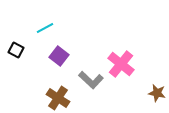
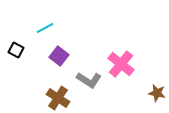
gray L-shape: moved 2 px left; rotated 10 degrees counterclockwise
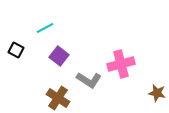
pink cross: rotated 36 degrees clockwise
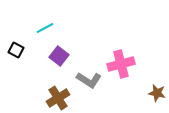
brown cross: rotated 25 degrees clockwise
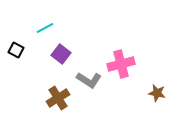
purple square: moved 2 px right, 2 px up
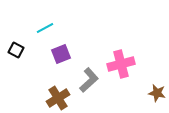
purple square: rotated 30 degrees clockwise
gray L-shape: rotated 75 degrees counterclockwise
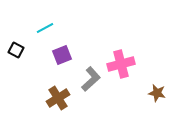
purple square: moved 1 px right, 1 px down
gray L-shape: moved 2 px right, 1 px up
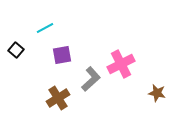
black square: rotated 14 degrees clockwise
purple square: rotated 12 degrees clockwise
pink cross: rotated 12 degrees counterclockwise
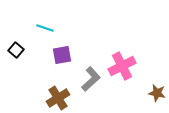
cyan line: rotated 48 degrees clockwise
pink cross: moved 1 px right, 2 px down
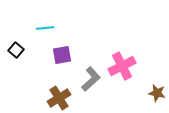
cyan line: rotated 24 degrees counterclockwise
brown cross: moved 1 px right
